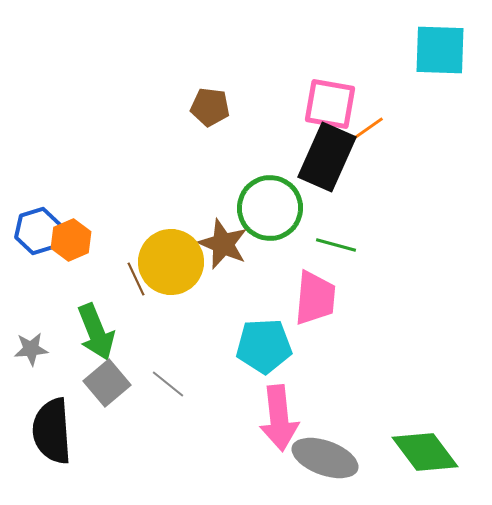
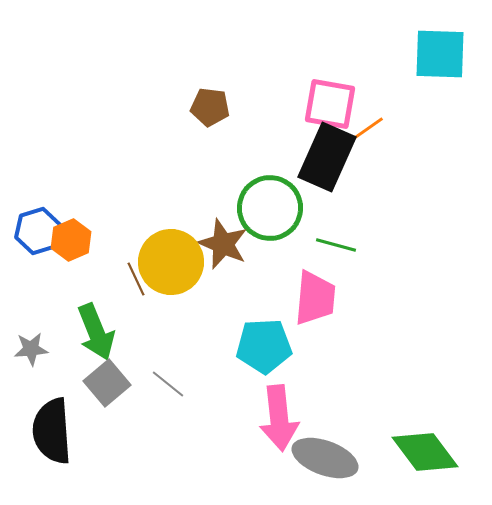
cyan square: moved 4 px down
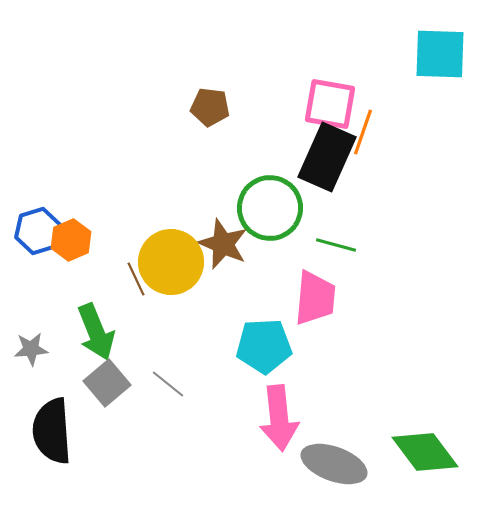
orange line: rotated 36 degrees counterclockwise
gray ellipse: moved 9 px right, 6 px down
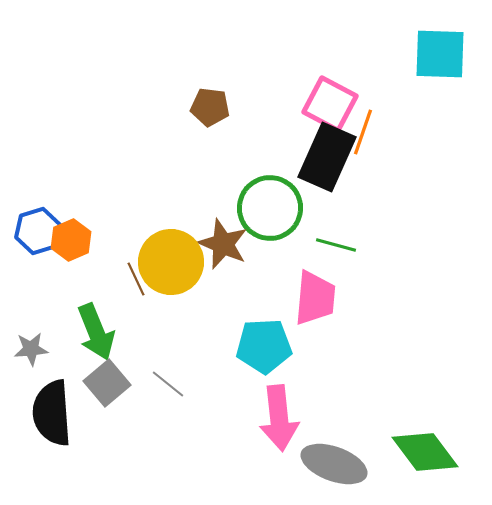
pink square: rotated 18 degrees clockwise
black semicircle: moved 18 px up
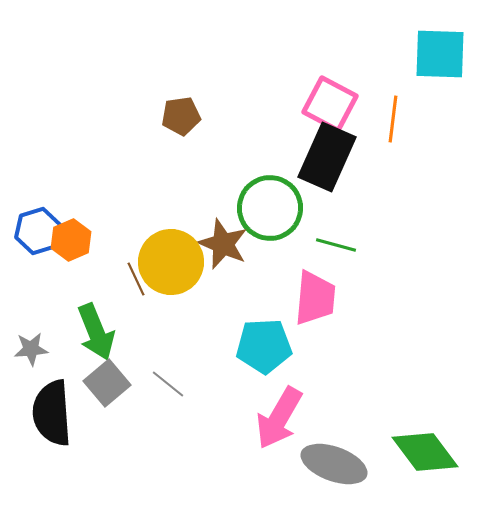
brown pentagon: moved 29 px left, 9 px down; rotated 15 degrees counterclockwise
orange line: moved 30 px right, 13 px up; rotated 12 degrees counterclockwise
pink arrow: rotated 36 degrees clockwise
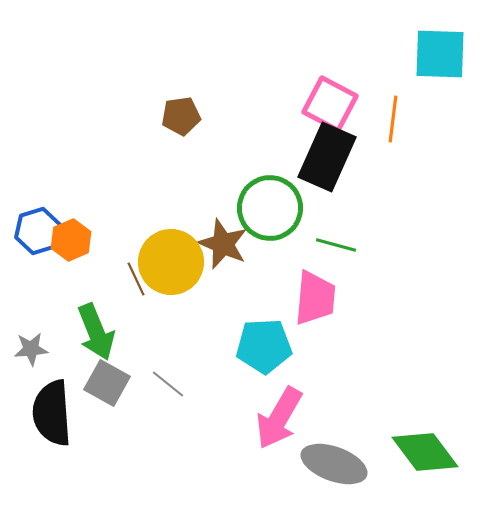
gray square: rotated 21 degrees counterclockwise
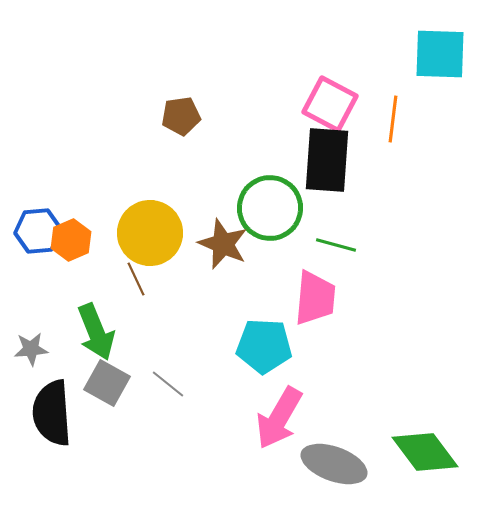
black rectangle: moved 3 px down; rotated 20 degrees counterclockwise
blue hexagon: rotated 12 degrees clockwise
yellow circle: moved 21 px left, 29 px up
cyan pentagon: rotated 6 degrees clockwise
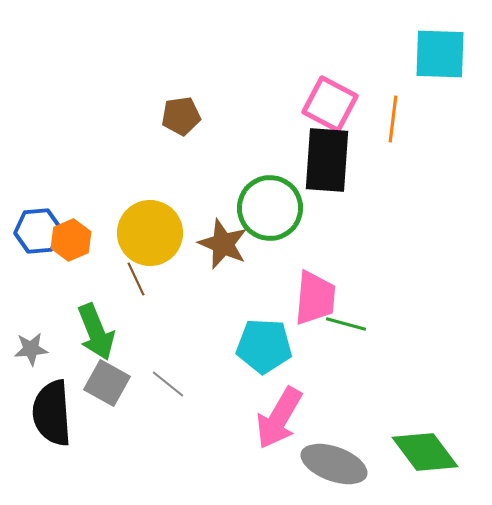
green line: moved 10 px right, 79 px down
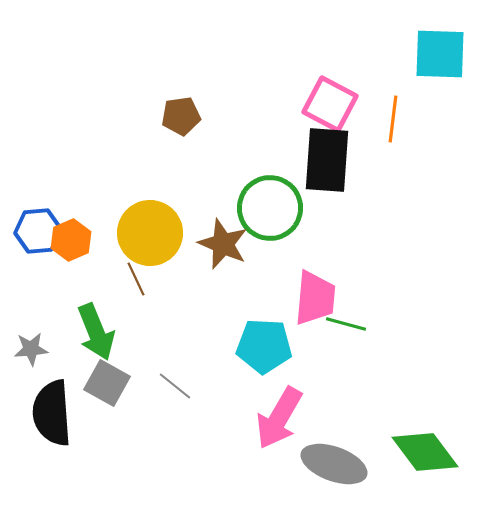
gray line: moved 7 px right, 2 px down
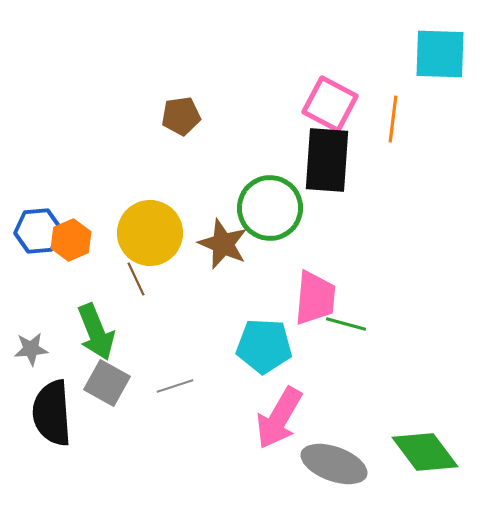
gray line: rotated 57 degrees counterclockwise
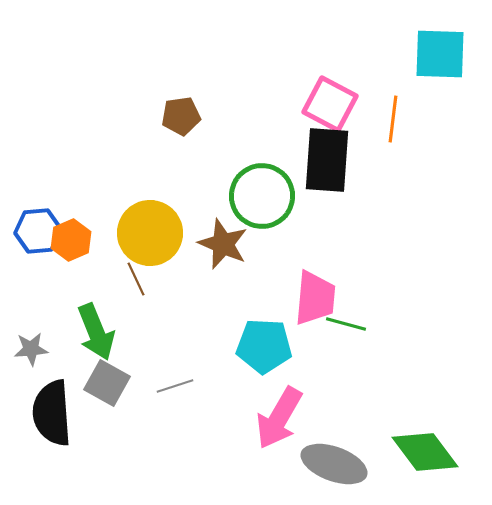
green circle: moved 8 px left, 12 px up
